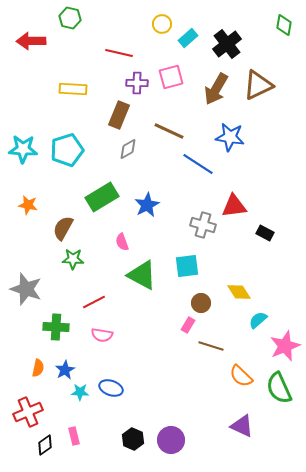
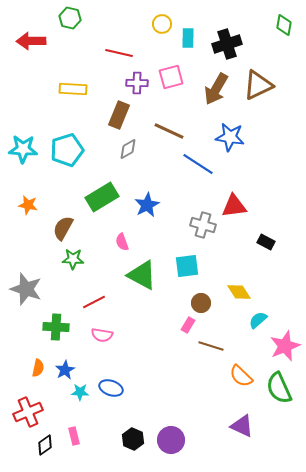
cyan rectangle at (188, 38): rotated 48 degrees counterclockwise
black cross at (227, 44): rotated 20 degrees clockwise
black rectangle at (265, 233): moved 1 px right, 9 px down
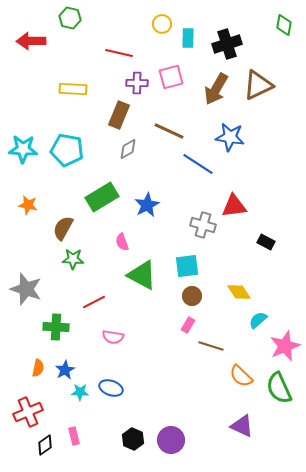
cyan pentagon at (67, 150): rotated 28 degrees clockwise
brown circle at (201, 303): moved 9 px left, 7 px up
pink semicircle at (102, 335): moved 11 px right, 2 px down
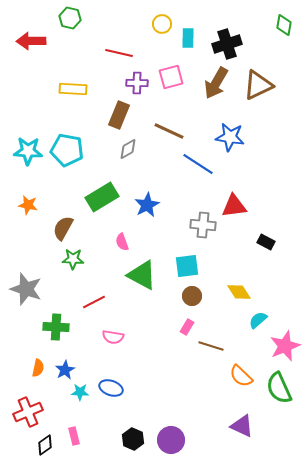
brown arrow at (216, 89): moved 6 px up
cyan star at (23, 149): moved 5 px right, 2 px down
gray cross at (203, 225): rotated 10 degrees counterclockwise
pink rectangle at (188, 325): moved 1 px left, 2 px down
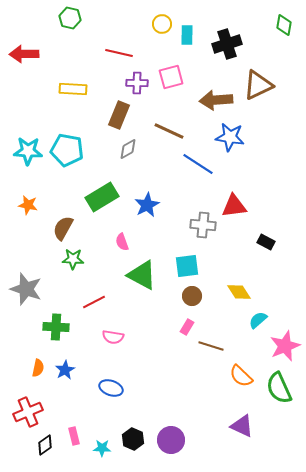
cyan rectangle at (188, 38): moved 1 px left, 3 px up
red arrow at (31, 41): moved 7 px left, 13 px down
brown arrow at (216, 83): moved 17 px down; rotated 56 degrees clockwise
cyan star at (80, 392): moved 22 px right, 56 px down
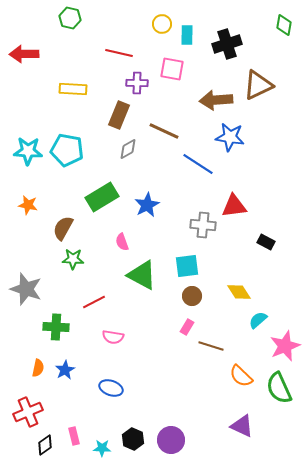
pink square at (171, 77): moved 1 px right, 8 px up; rotated 25 degrees clockwise
brown line at (169, 131): moved 5 px left
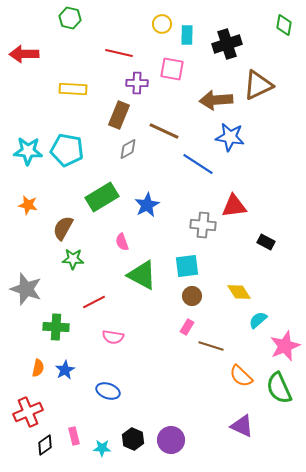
blue ellipse at (111, 388): moved 3 px left, 3 px down
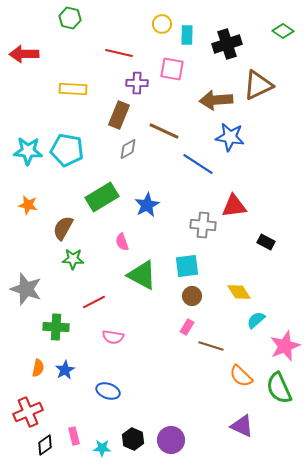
green diamond at (284, 25): moved 1 px left, 6 px down; rotated 65 degrees counterclockwise
cyan semicircle at (258, 320): moved 2 px left
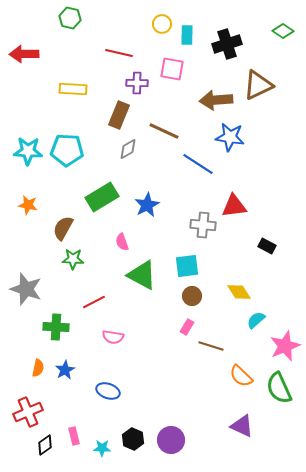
cyan pentagon at (67, 150): rotated 8 degrees counterclockwise
black rectangle at (266, 242): moved 1 px right, 4 px down
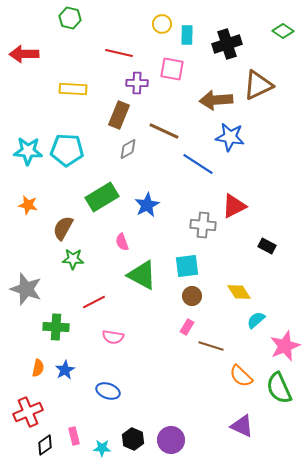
red triangle at (234, 206): rotated 20 degrees counterclockwise
